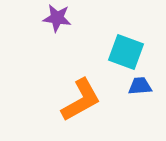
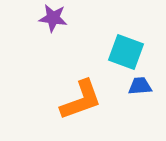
purple star: moved 4 px left
orange L-shape: rotated 9 degrees clockwise
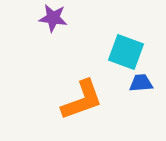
blue trapezoid: moved 1 px right, 3 px up
orange L-shape: moved 1 px right
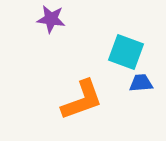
purple star: moved 2 px left, 1 px down
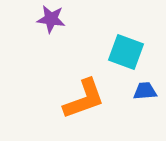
blue trapezoid: moved 4 px right, 8 px down
orange L-shape: moved 2 px right, 1 px up
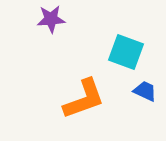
purple star: rotated 12 degrees counterclockwise
blue trapezoid: rotated 30 degrees clockwise
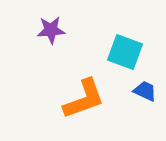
purple star: moved 11 px down
cyan square: moved 1 px left
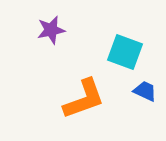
purple star: rotated 8 degrees counterclockwise
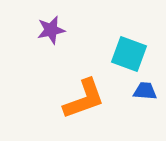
cyan square: moved 4 px right, 2 px down
blue trapezoid: rotated 20 degrees counterclockwise
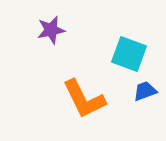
blue trapezoid: rotated 25 degrees counterclockwise
orange L-shape: rotated 84 degrees clockwise
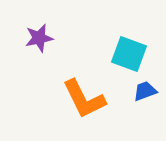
purple star: moved 12 px left, 8 px down
